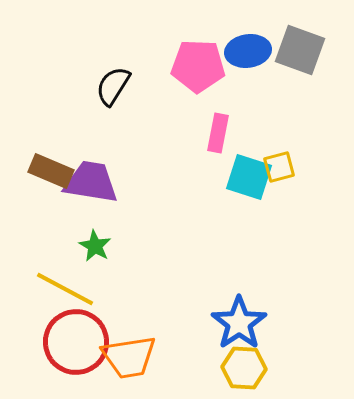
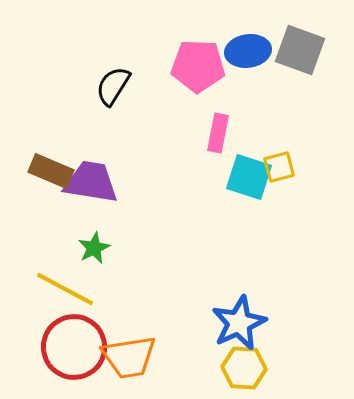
green star: moved 1 px left, 2 px down; rotated 16 degrees clockwise
blue star: rotated 10 degrees clockwise
red circle: moved 2 px left, 5 px down
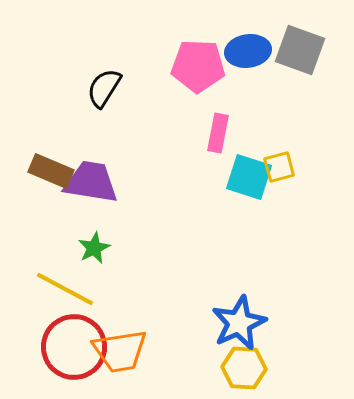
black semicircle: moved 9 px left, 2 px down
orange trapezoid: moved 9 px left, 6 px up
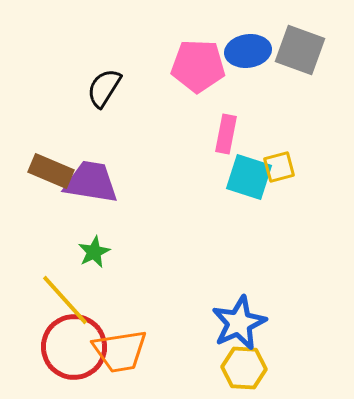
pink rectangle: moved 8 px right, 1 px down
green star: moved 4 px down
yellow line: moved 11 px down; rotated 20 degrees clockwise
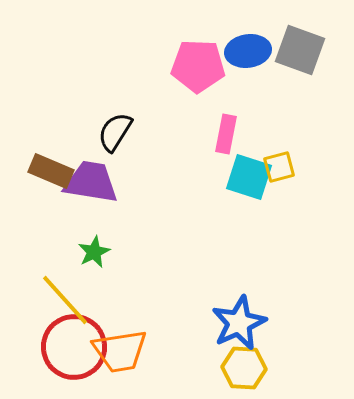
black semicircle: moved 11 px right, 44 px down
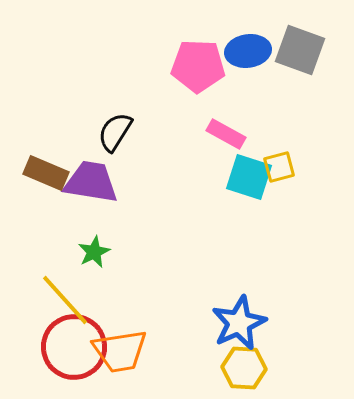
pink rectangle: rotated 72 degrees counterclockwise
brown rectangle: moved 5 px left, 2 px down
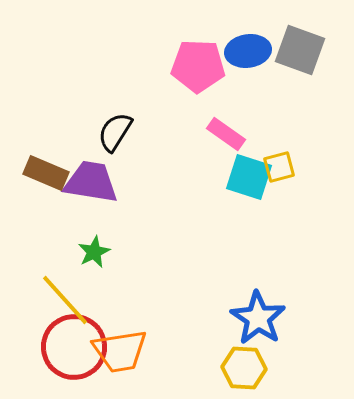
pink rectangle: rotated 6 degrees clockwise
blue star: moved 19 px right, 5 px up; rotated 14 degrees counterclockwise
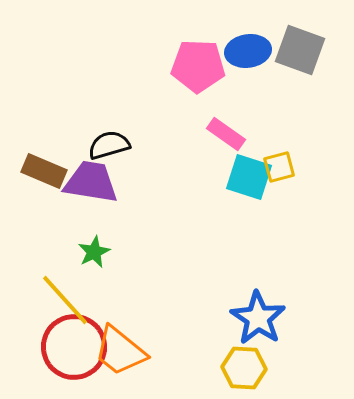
black semicircle: moved 6 px left, 13 px down; rotated 42 degrees clockwise
brown rectangle: moved 2 px left, 2 px up
orange trapezoid: rotated 48 degrees clockwise
